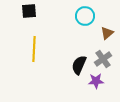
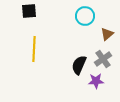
brown triangle: moved 1 px down
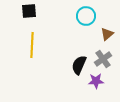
cyan circle: moved 1 px right
yellow line: moved 2 px left, 4 px up
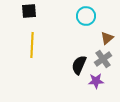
brown triangle: moved 4 px down
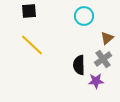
cyan circle: moved 2 px left
yellow line: rotated 50 degrees counterclockwise
black semicircle: rotated 24 degrees counterclockwise
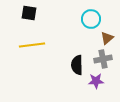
black square: moved 2 px down; rotated 14 degrees clockwise
cyan circle: moved 7 px right, 3 px down
yellow line: rotated 50 degrees counterclockwise
gray cross: rotated 24 degrees clockwise
black semicircle: moved 2 px left
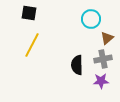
yellow line: rotated 55 degrees counterclockwise
purple star: moved 5 px right
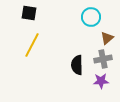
cyan circle: moved 2 px up
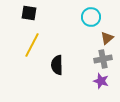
black semicircle: moved 20 px left
purple star: rotated 21 degrees clockwise
